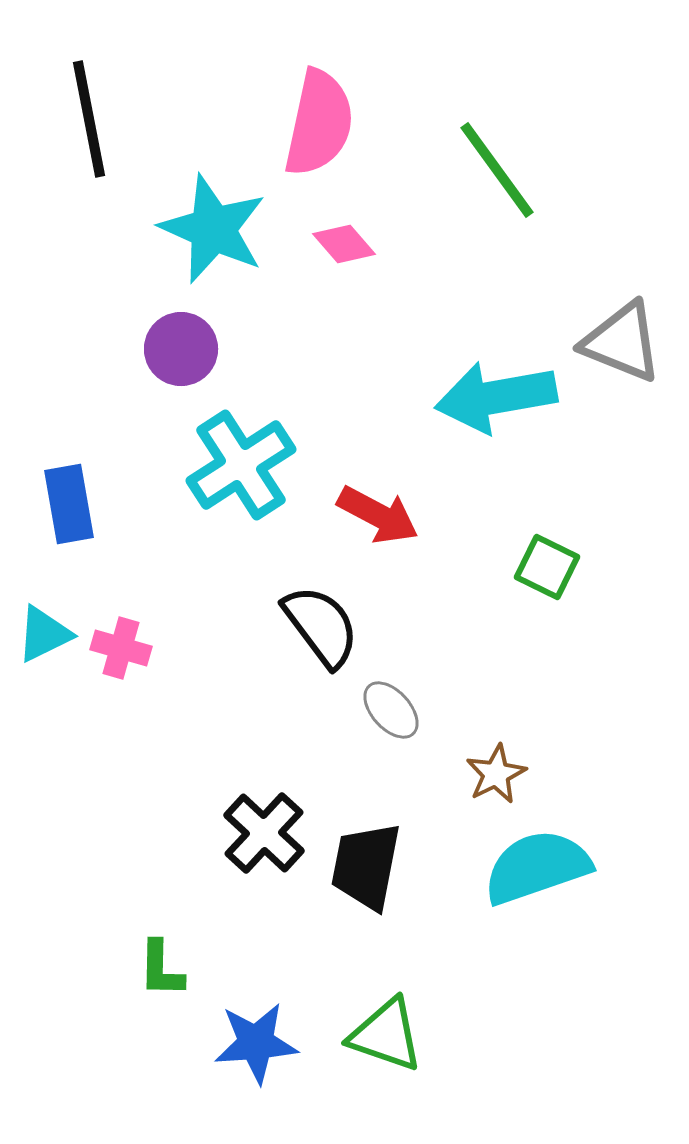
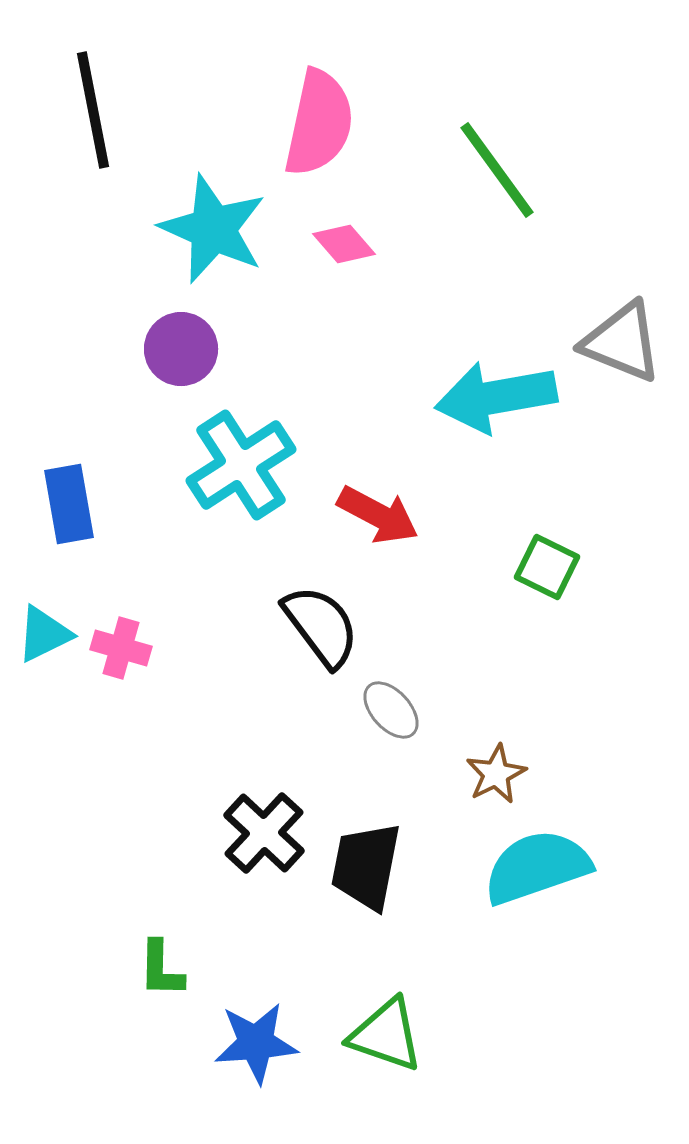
black line: moved 4 px right, 9 px up
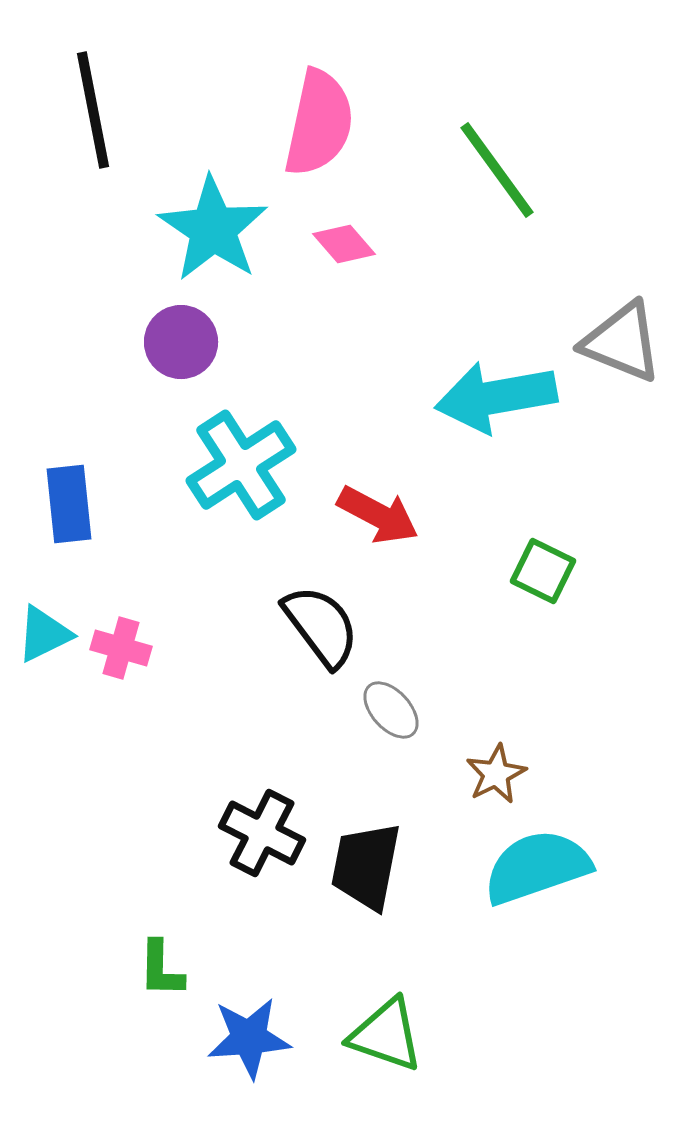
cyan star: rotated 10 degrees clockwise
purple circle: moved 7 px up
blue rectangle: rotated 4 degrees clockwise
green square: moved 4 px left, 4 px down
black cross: moved 2 px left; rotated 16 degrees counterclockwise
blue star: moved 7 px left, 5 px up
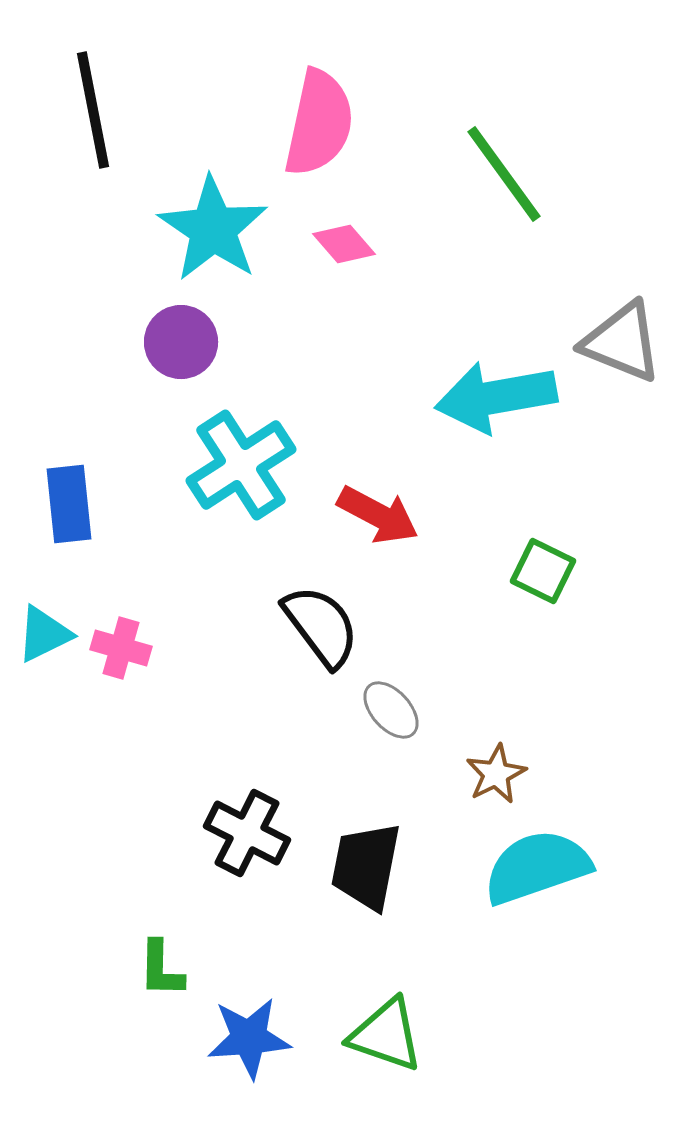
green line: moved 7 px right, 4 px down
black cross: moved 15 px left
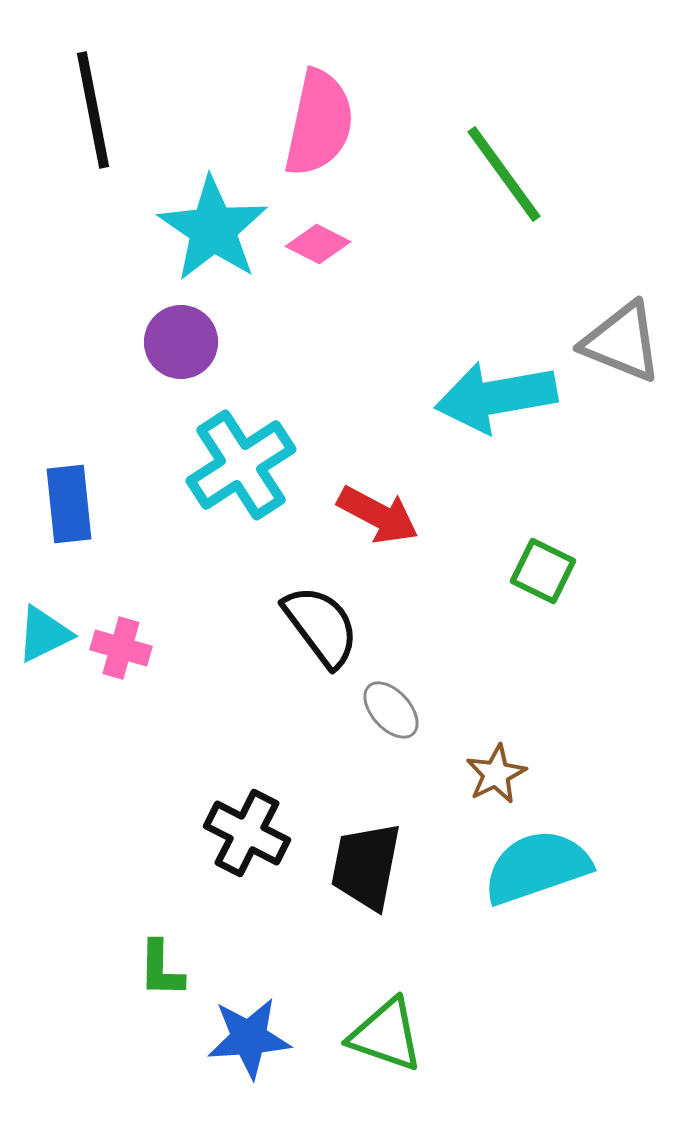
pink diamond: moved 26 px left; rotated 22 degrees counterclockwise
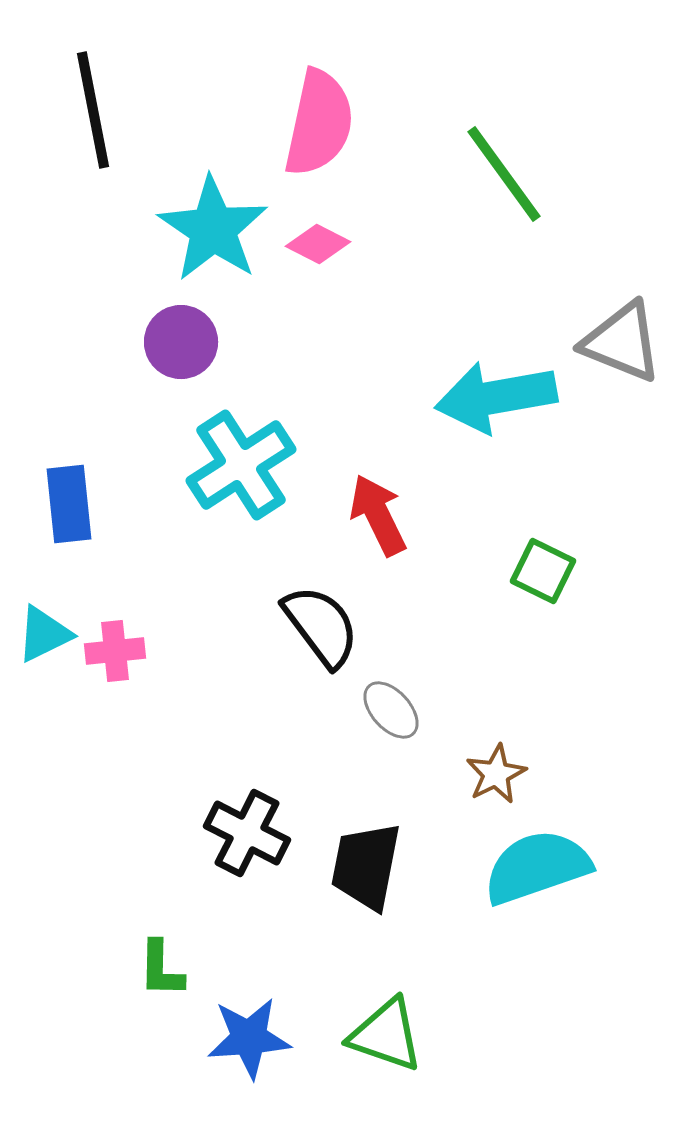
red arrow: rotated 144 degrees counterclockwise
pink cross: moved 6 px left, 3 px down; rotated 22 degrees counterclockwise
